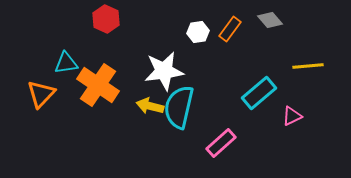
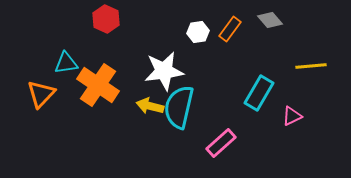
yellow line: moved 3 px right
cyan rectangle: rotated 20 degrees counterclockwise
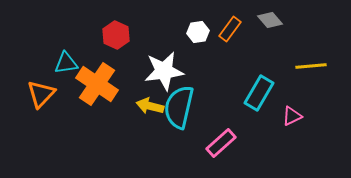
red hexagon: moved 10 px right, 16 px down
orange cross: moved 1 px left, 1 px up
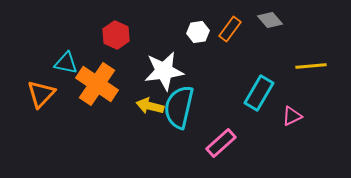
cyan triangle: rotated 20 degrees clockwise
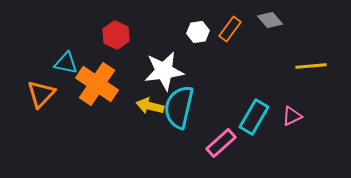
cyan rectangle: moved 5 px left, 24 px down
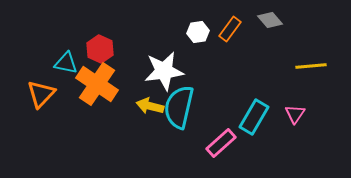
red hexagon: moved 16 px left, 14 px down
pink triangle: moved 3 px right, 2 px up; rotated 30 degrees counterclockwise
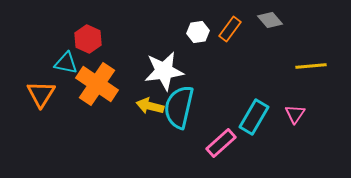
red hexagon: moved 12 px left, 10 px up
orange triangle: rotated 12 degrees counterclockwise
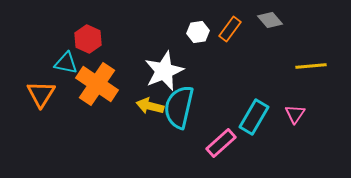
white star: rotated 15 degrees counterclockwise
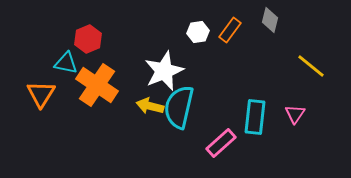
gray diamond: rotated 55 degrees clockwise
orange rectangle: moved 1 px down
red hexagon: rotated 12 degrees clockwise
yellow line: rotated 44 degrees clockwise
orange cross: moved 1 px down
cyan rectangle: moved 1 px right; rotated 24 degrees counterclockwise
